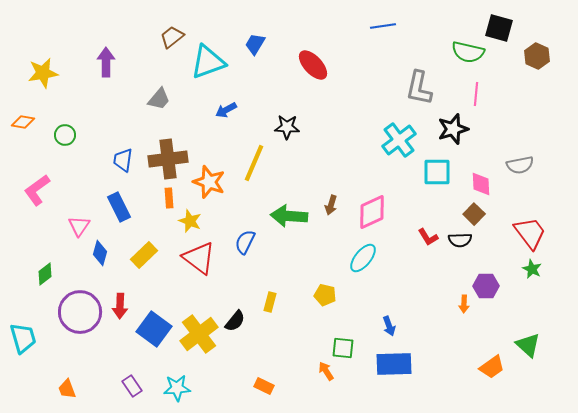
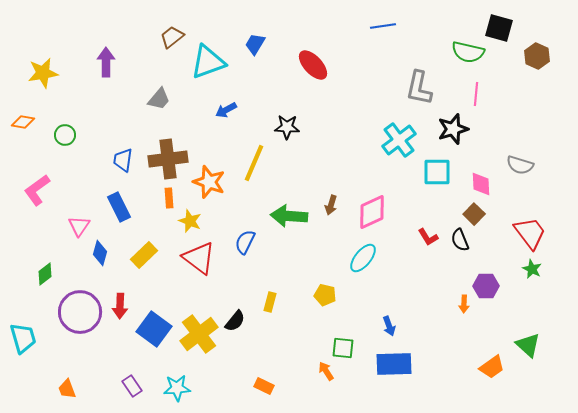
gray semicircle at (520, 165): rotated 28 degrees clockwise
black semicircle at (460, 240): rotated 70 degrees clockwise
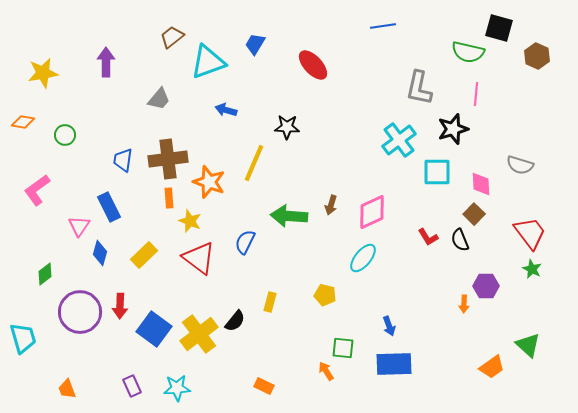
blue arrow at (226, 110): rotated 45 degrees clockwise
blue rectangle at (119, 207): moved 10 px left
purple rectangle at (132, 386): rotated 10 degrees clockwise
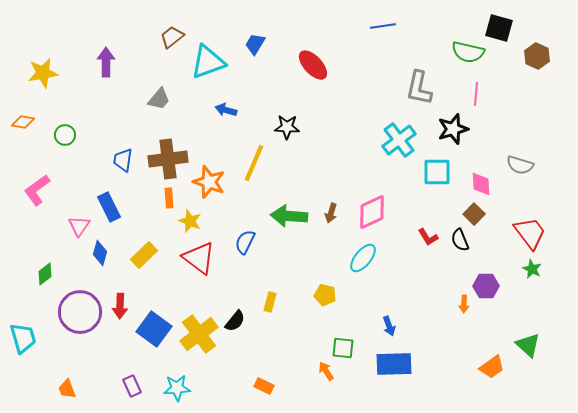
brown arrow at (331, 205): moved 8 px down
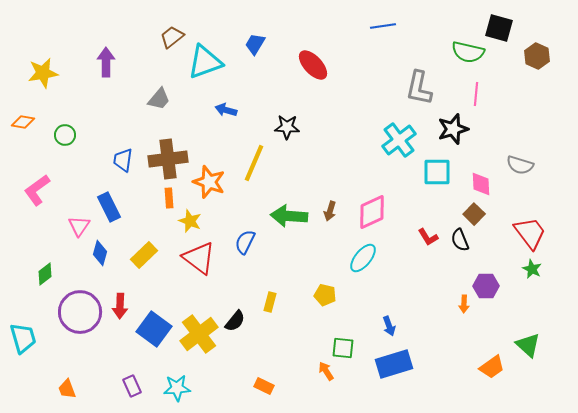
cyan triangle at (208, 62): moved 3 px left
brown arrow at (331, 213): moved 1 px left, 2 px up
blue rectangle at (394, 364): rotated 15 degrees counterclockwise
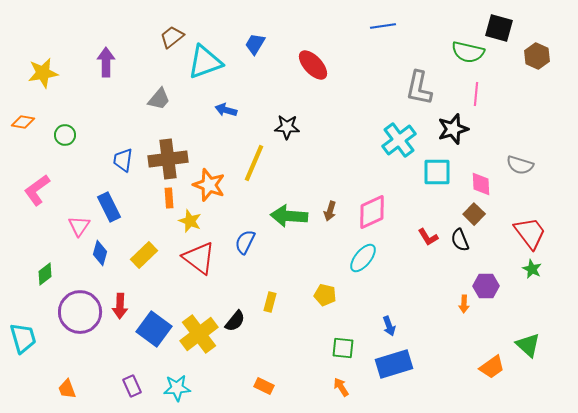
orange star at (209, 182): moved 3 px down
orange arrow at (326, 371): moved 15 px right, 16 px down
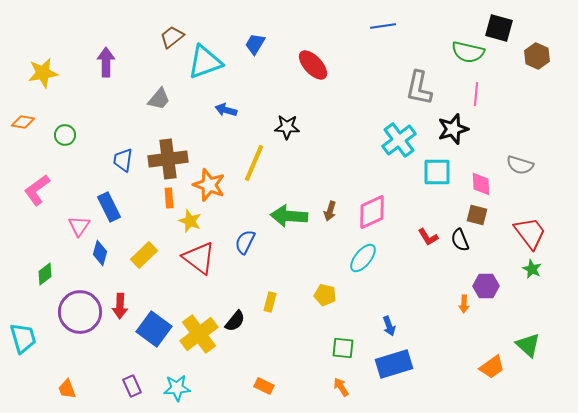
brown square at (474, 214): moved 3 px right, 1 px down; rotated 30 degrees counterclockwise
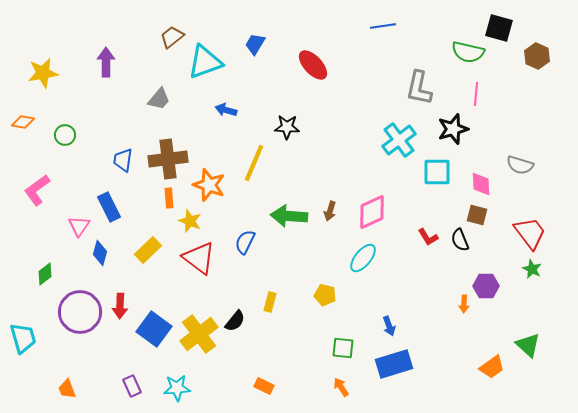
yellow rectangle at (144, 255): moved 4 px right, 5 px up
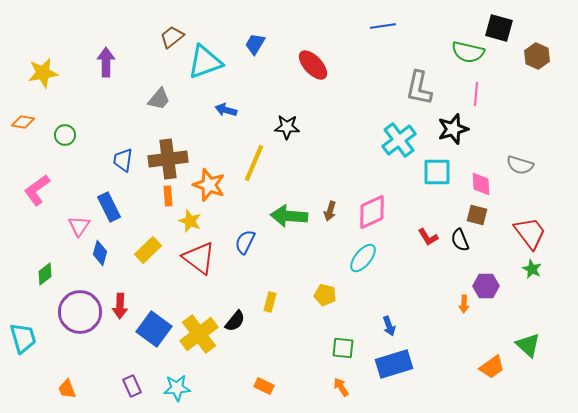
orange rectangle at (169, 198): moved 1 px left, 2 px up
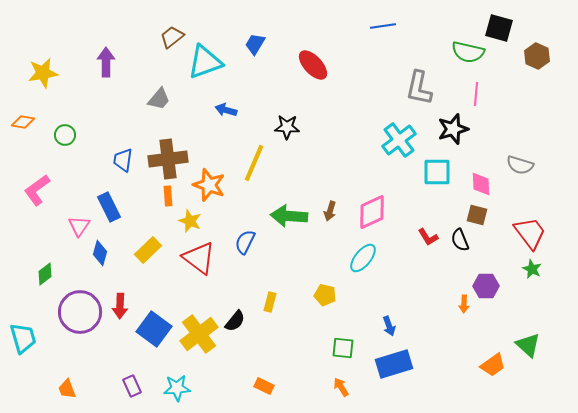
orange trapezoid at (492, 367): moved 1 px right, 2 px up
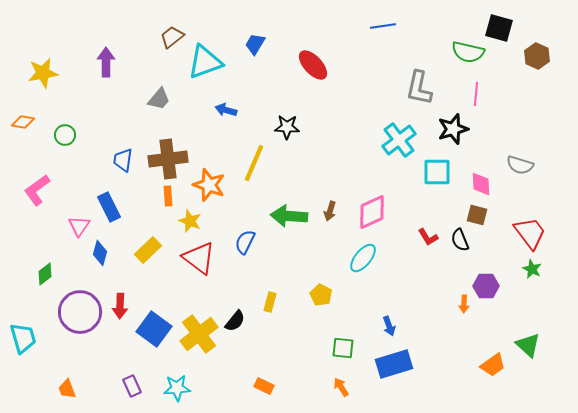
yellow pentagon at (325, 295): moved 4 px left; rotated 15 degrees clockwise
